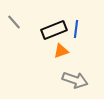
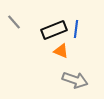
orange triangle: rotated 42 degrees clockwise
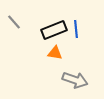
blue line: rotated 12 degrees counterclockwise
orange triangle: moved 6 px left, 2 px down; rotated 14 degrees counterclockwise
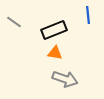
gray line: rotated 14 degrees counterclockwise
blue line: moved 12 px right, 14 px up
gray arrow: moved 10 px left, 1 px up
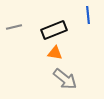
gray line: moved 5 px down; rotated 49 degrees counterclockwise
gray arrow: rotated 20 degrees clockwise
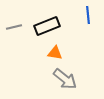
black rectangle: moved 7 px left, 4 px up
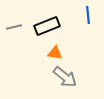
gray arrow: moved 2 px up
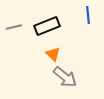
orange triangle: moved 2 px left, 1 px down; rotated 35 degrees clockwise
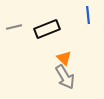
black rectangle: moved 3 px down
orange triangle: moved 11 px right, 4 px down
gray arrow: rotated 20 degrees clockwise
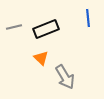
blue line: moved 3 px down
black rectangle: moved 1 px left
orange triangle: moved 23 px left
